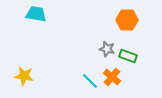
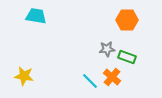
cyan trapezoid: moved 2 px down
gray star: rotated 21 degrees counterclockwise
green rectangle: moved 1 px left, 1 px down
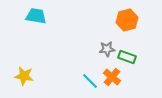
orange hexagon: rotated 15 degrees counterclockwise
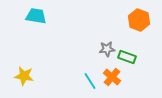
orange hexagon: moved 12 px right; rotated 25 degrees counterclockwise
cyan line: rotated 12 degrees clockwise
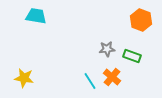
orange hexagon: moved 2 px right
green rectangle: moved 5 px right, 1 px up
yellow star: moved 2 px down
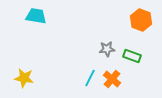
orange cross: moved 2 px down
cyan line: moved 3 px up; rotated 60 degrees clockwise
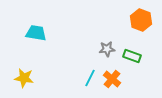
cyan trapezoid: moved 17 px down
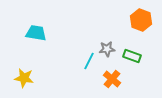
cyan line: moved 1 px left, 17 px up
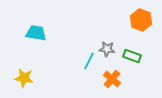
gray star: rotated 14 degrees clockwise
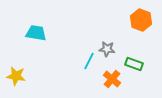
green rectangle: moved 2 px right, 8 px down
yellow star: moved 8 px left, 2 px up
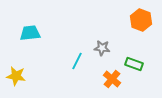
cyan trapezoid: moved 6 px left; rotated 15 degrees counterclockwise
gray star: moved 5 px left, 1 px up
cyan line: moved 12 px left
